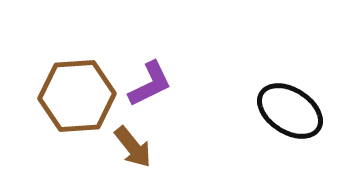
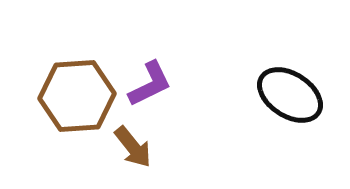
black ellipse: moved 16 px up
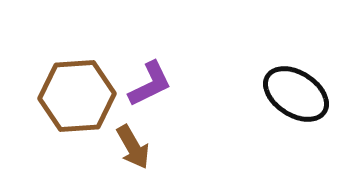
black ellipse: moved 6 px right, 1 px up
brown arrow: rotated 9 degrees clockwise
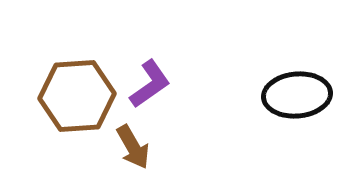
purple L-shape: rotated 9 degrees counterclockwise
black ellipse: moved 1 px right, 1 px down; rotated 38 degrees counterclockwise
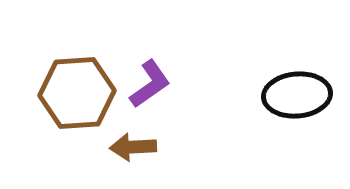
brown hexagon: moved 3 px up
brown arrow: rotated 117 degrees clockwise
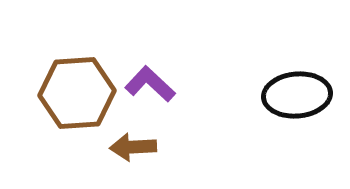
purple L-shape: rotated 102 degrees counterclockwise
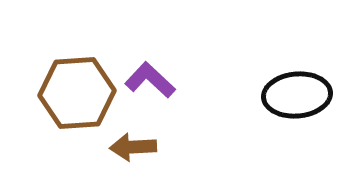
purple L-shape: moved 4 px up
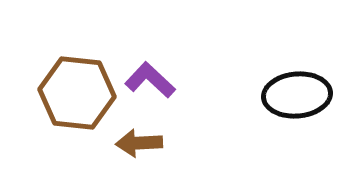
brown hexagon: rotated 10 degrees clockwise
brown arrow: moved 6 px right, 4 px up
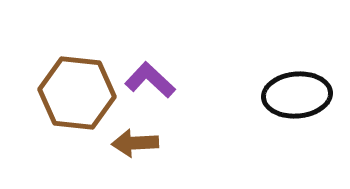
brown arrow: moved 4 px left
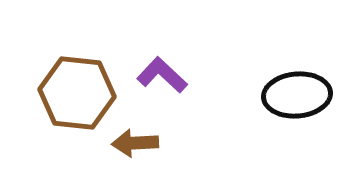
purple L-shape: moved 12 px right, 5 px up
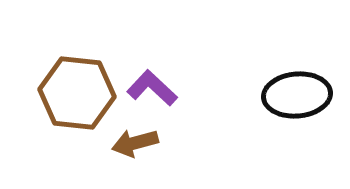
purple L-shape: moved 10 px left, 13 px down
brown arrow: rotated 12 degrees counterclockwise
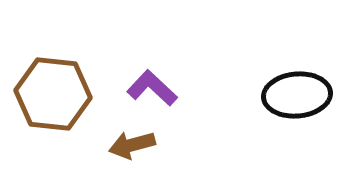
brown hexagon: moved 24 px left, 1 px down
brown arrow: moved 3 px left, 2 px down
